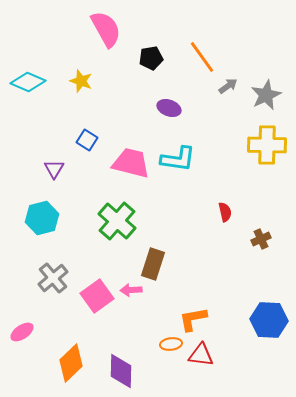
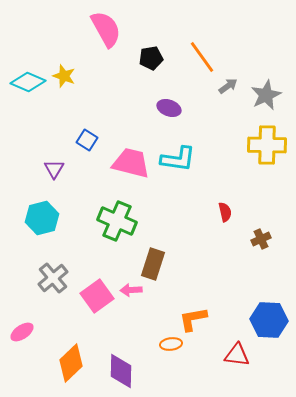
yellow star: moved 17 px left, 5 px up
green cross: rotated 18 degrees counterclockwise
red triangle: moved 36 px right
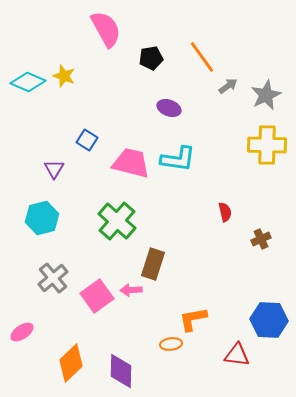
green cross: rotated 18 degrees clockwise
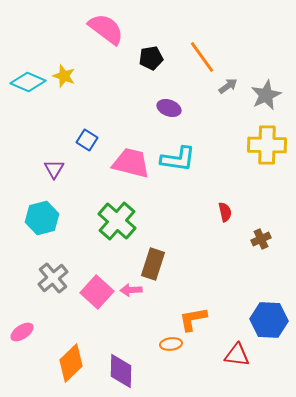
pink semicircle: rotated 24 degrees counterclockwise
pink square: moved 4 px up; rotated 12 degrees counterclockwise
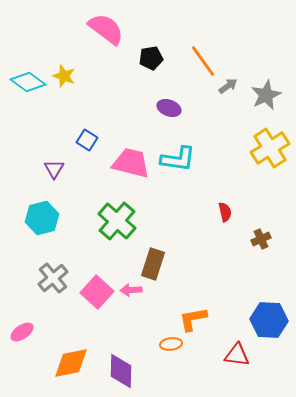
orange line: moved 1 px right, 4 px down
cyan diamond: rotated 12 degrees clockwise
yellow cross: moved 3 px right, 3 px down; rotated 33 degrees counterclockwise
orange diamond: rotated 33 degrees clockwise
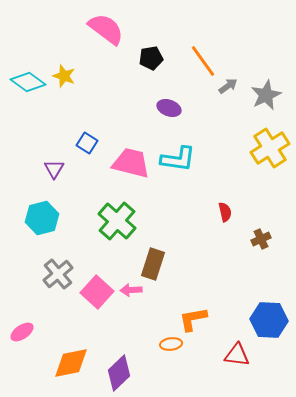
blue square: moved 3 px down
gray cross: moved 5 px right, 4 px up
purple diamond: moved 2 px left, 2 px down; rotated 45 degrees clockwise
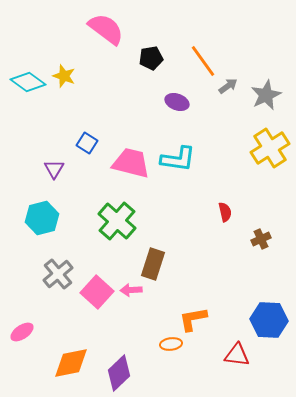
purple ellipse: moved 8 px right, 6 px up
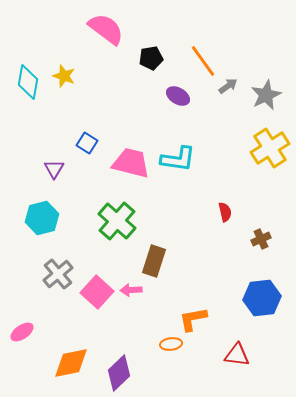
cyan diamond: rotated 64 degrees clockwise
purple ellipse: moved 1 px right, 6 px up; rotated 10 degrees clockwise
brown rectangle: moved 1 px right, 3 px up
blue hexagon: moved 7 px left, 22 px up; rotated 9 degrees counterclockwise
